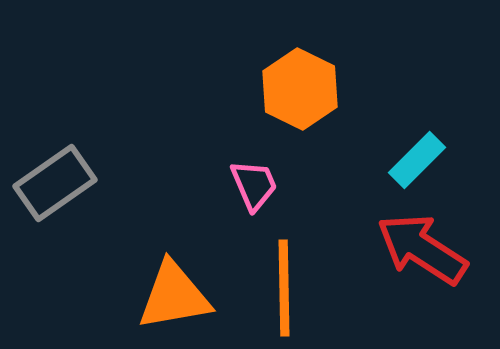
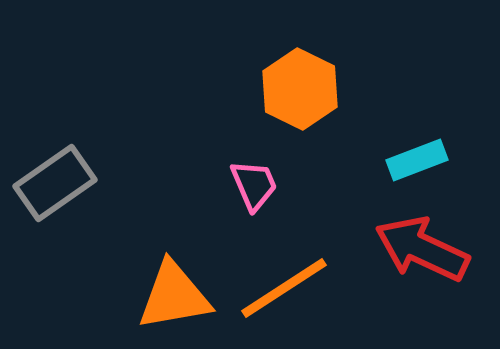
cyan rectangle: rotated 24 degrees clockwise
red arrow: rotated 8 degrees counterclockwise
orange line: rotated 58 degrees clockwise
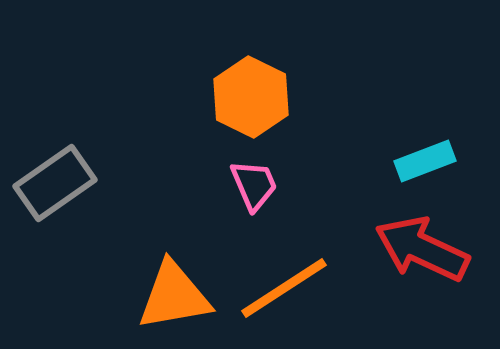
orange hexagon: moved 49 px left, 8 px down
cyan rectangle: moved 8 px right, 1 px down
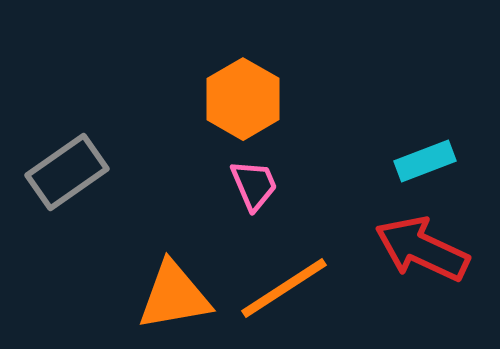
orange hexagon: moved 8 px left, 2 px down; rotated 4 degrees clockwise
gray rectangle: moved 12 px right, 11 px up
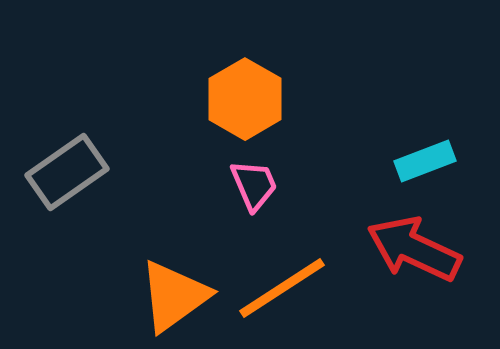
orange hexagon: moved 2 px right
red arrow: moved 8 px left
orange line: moved 2 px left
orange triangle: rotated 26 degrees counterclockwise
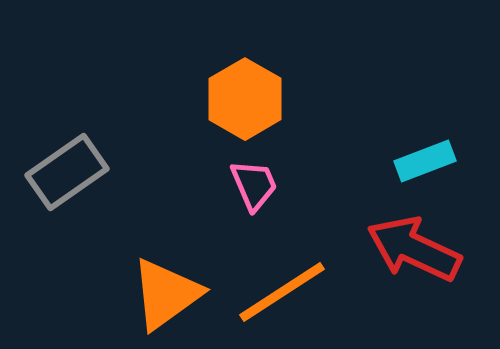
orange line: moved 4 px down
orange triangle: moved 8 px left, 2 px up
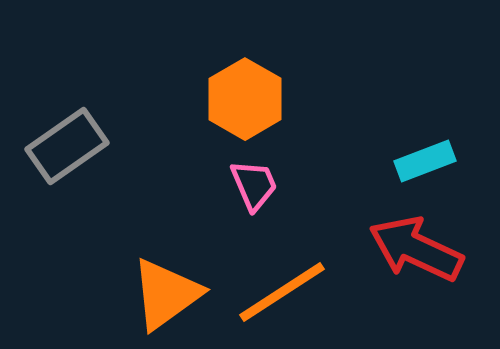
gray rectangle: moved 26 px up
red arrow: moved 2 px right
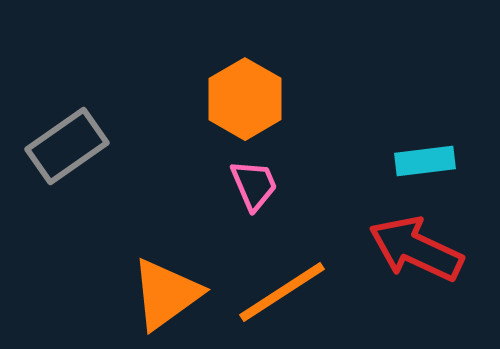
cyan rectangle: rotated 14 degrees clockwise
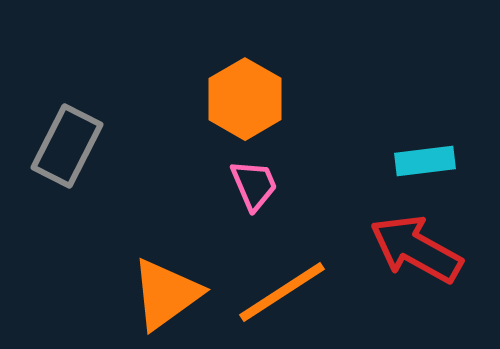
gray rectangle: rotated 28 degrees counterclockwise
red arrow: rotated 4 degrees clockwise
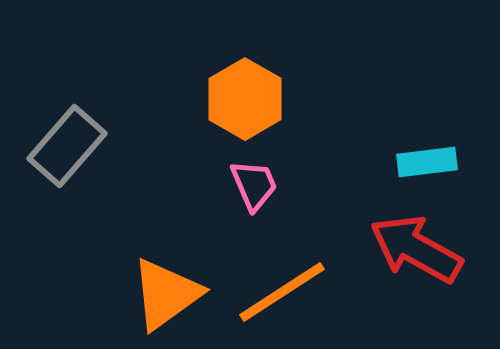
gray rectangle: rotated 14 degrees clockwise
cyan rectangle: moved 2 px right, 1 px down
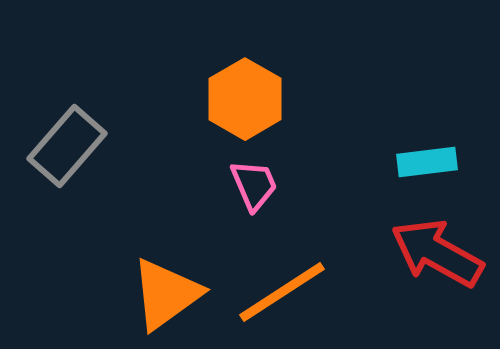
red arrow: moved 21 px right, 4 px down
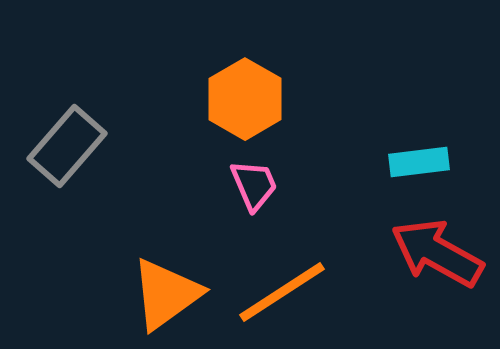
cyan rectangle: moved 8 px left
